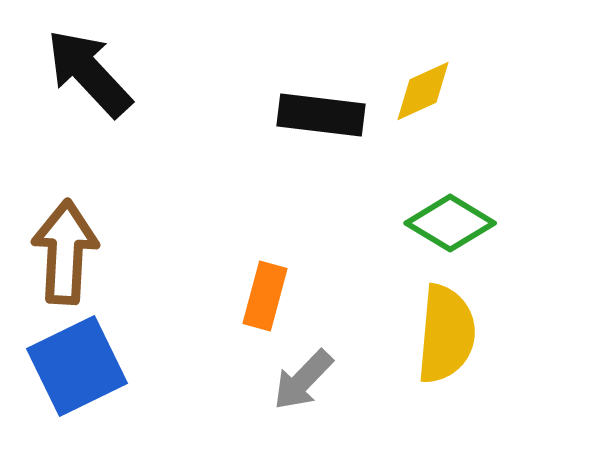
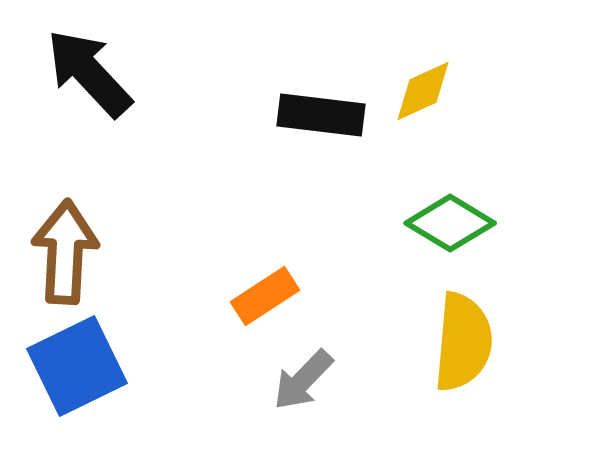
orange rectangle: rotated 42 degrees clockwise
yellow semicircle: moved 17 px right, 8 px down
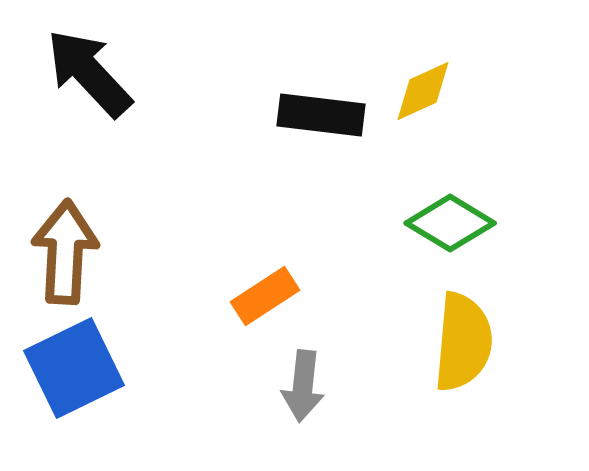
blue square: moved 3 px left, 2 px down
gray arrow: moved 6 px down; rotated 38 degrees counterclockwise
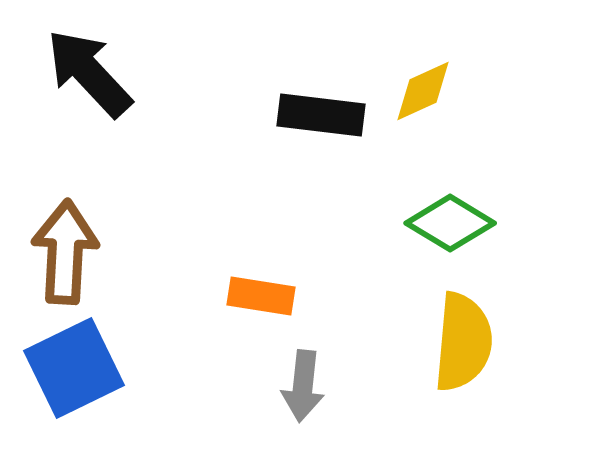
orange rectangle: moved 4 px left; rotated 42 degrees clockwise
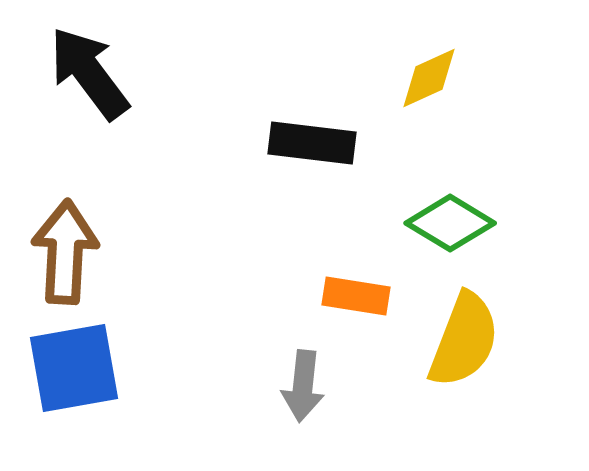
black arrow: rotated 6 degrees clockwise
yellow diamond: moved 6 px right, 13 px up
black rectangle: moved 9 px left, 28 px down
orange rectangle: moved 95 px right
yellow semicircle: moved 1 px right, 2 px up; rotated 16 degrees clockwise
blue square: rotated 16 degrees clockwise
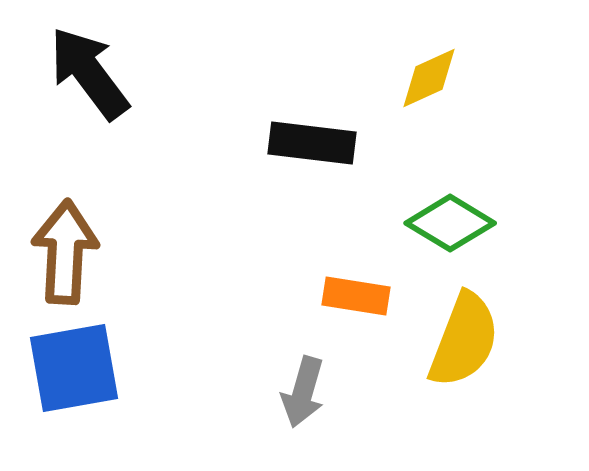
gray arrow: moved 6 px down; rotated 10 degrees clockwise
